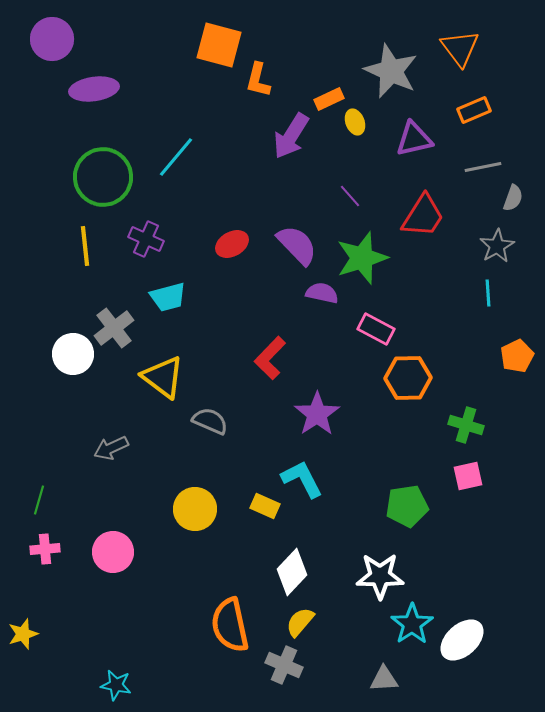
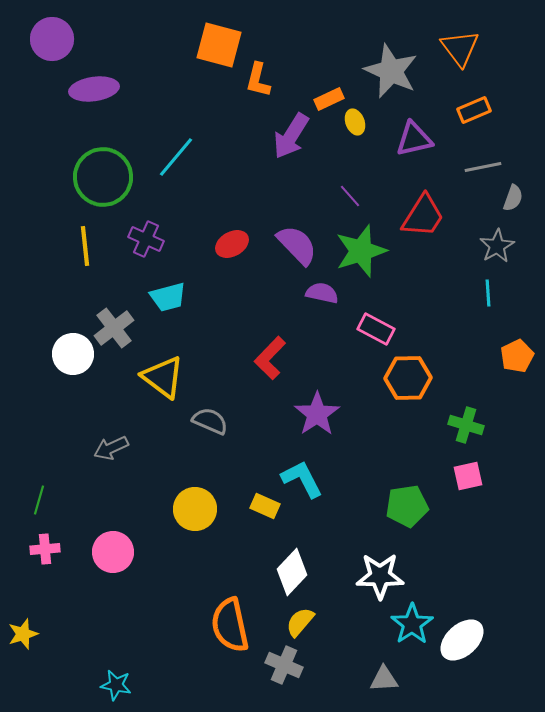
green star at (362, 258): moved 1 px left, 7 px up
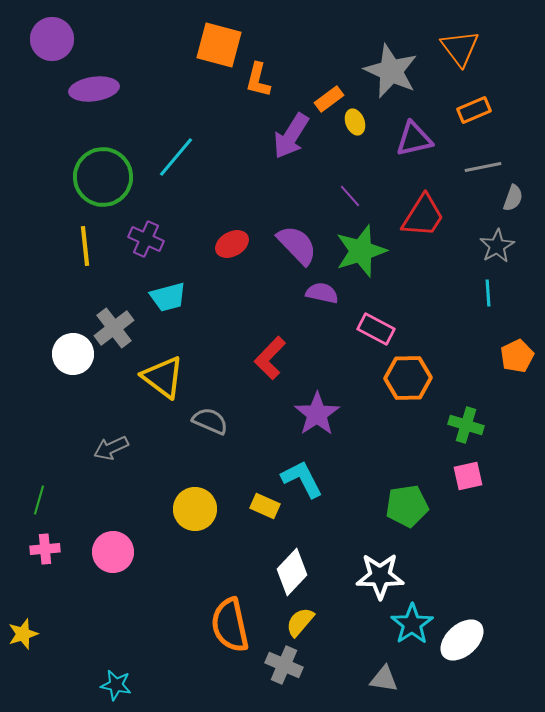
orange rectangle at (329, 99): rotated 12 degrees counterclockwise
gray triangle at (384, 679): rotated 12 degrees clockwise
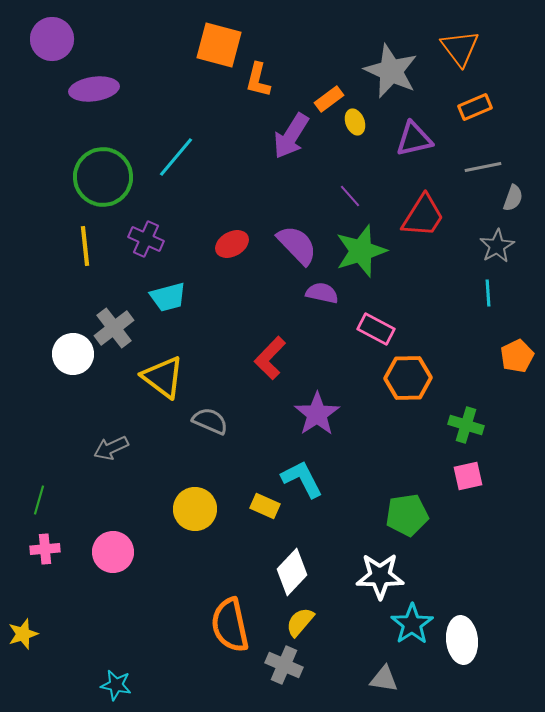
orange rectangle at (474, 110): moved 1 px right, 3 px up
green pentagon at (407, 506): moved 9 px down
white ellipse at (462, 640): rotated 54 degrees counterclockwise
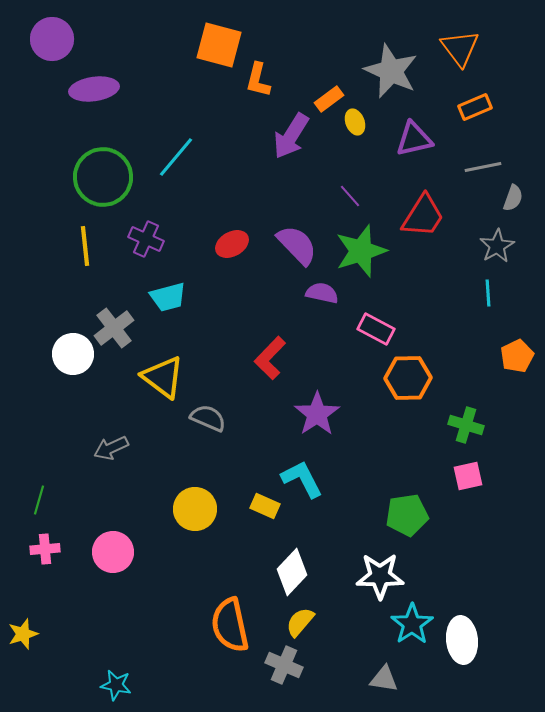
gray semicircle at (210, 421): moved 2 px left, 3 px up
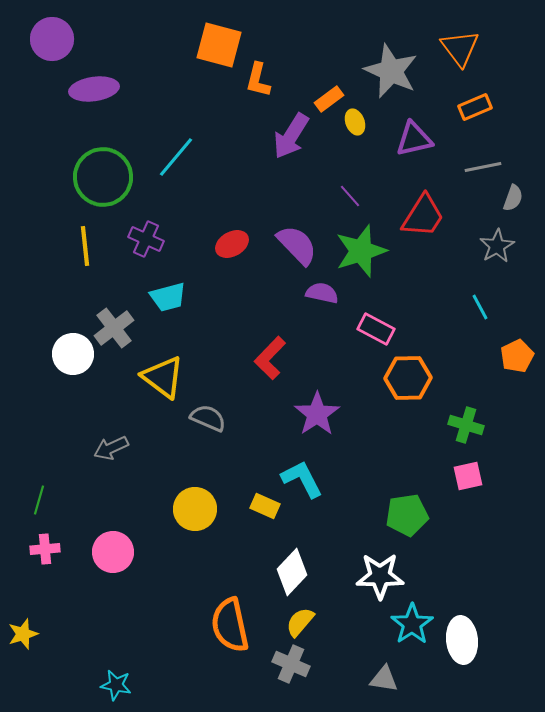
cyan line at (488, 293): moved 8 px left, 14 px down; rotated 24 degrees counterclockwise
gray cross at (284, 665): moved 7 px right, 1 px up
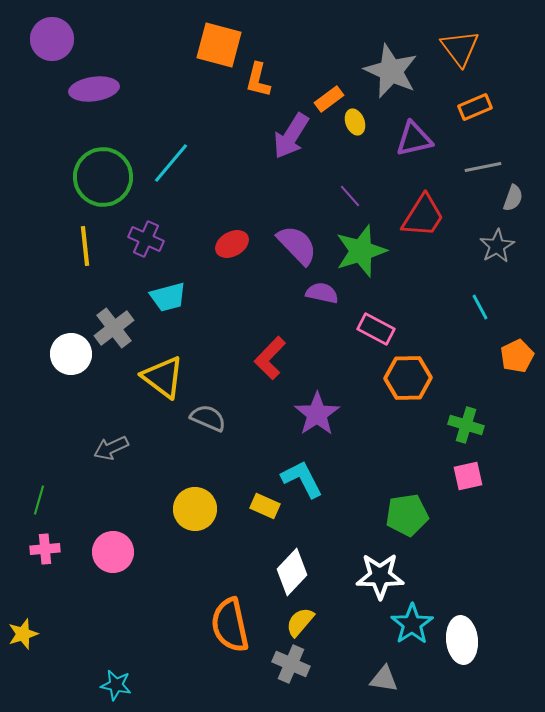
cyan line at (176, 157): moved 5 px left, 6 px down
white circle at (73, 354): moved 2 px left
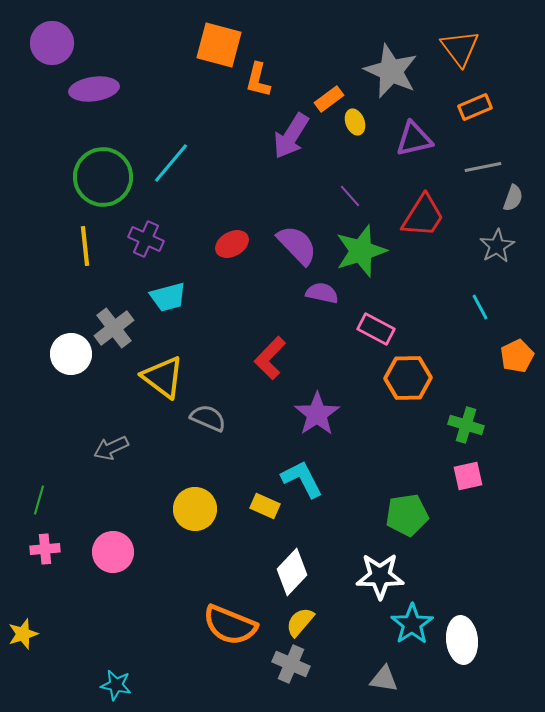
purple circle at (52, 39): moved 4 px down
orange semicircle at (230, 625): rotated 56 degrees counterclockwise
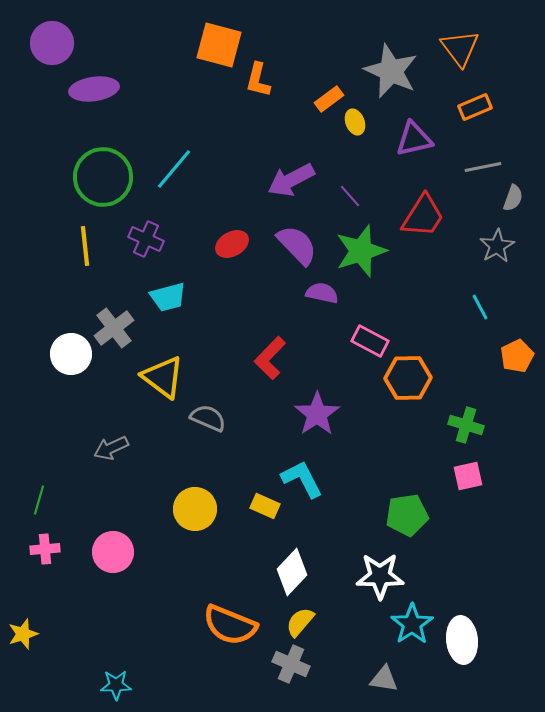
purple arrow at (291, 136): moved 44 px down; rotated 30 degrees clockwise
cyan line at (171, 163): moved 3 px right, 6 px down
pink rectangle at (376, 329): moved 6 px left, 12 px down
cyan star at (116, 685): rotated 12 degrees counterclockwise
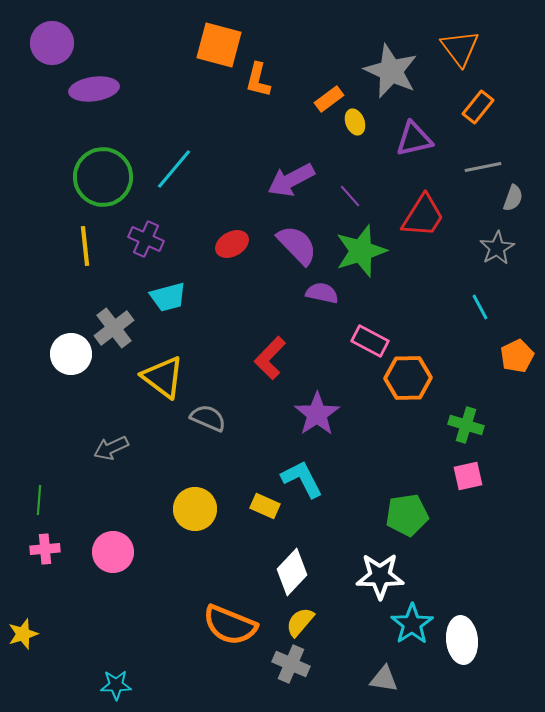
orange rectangle at (475, 107): moved 3 px right; rotated 28 degrees counterclockwise
gray star at (497, 246): moved 2 px down
green line at (39, 500): rotated 12 degrees counterclockwise
